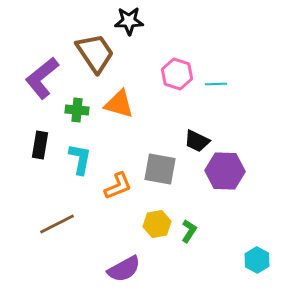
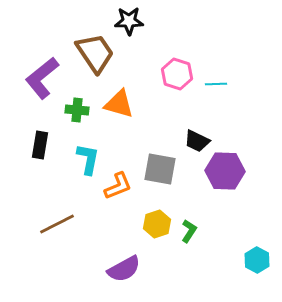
cyan L-shape: moved 8 px right
yellow hexagon: rotated 8 degrees counterclockwise
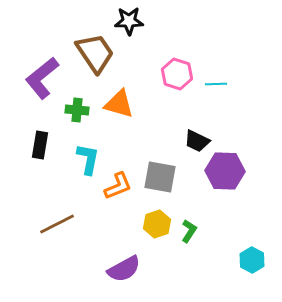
gray square: moved 8 px down
cyan hexagon: moved 5 px left
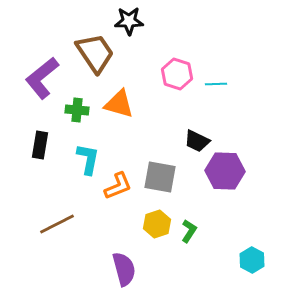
purple semicircle: rotated 76 degrees counterclockwise
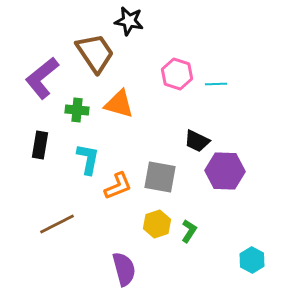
black star: rotated 12 degrees clockwise
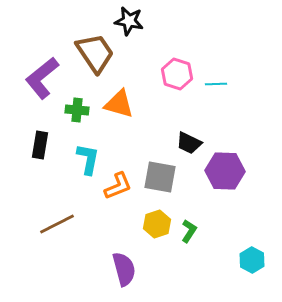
black trapezoid: moved 8 px left, 2 px down
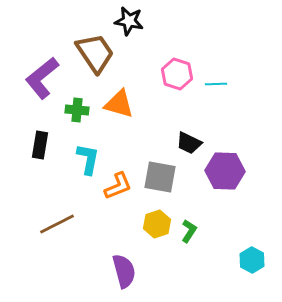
purple semicircle: moved 2 px down
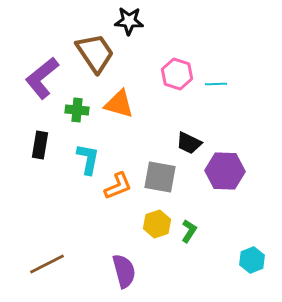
black star: rotated 8 degrees counterclockwise
brown line: moved 10 px left, 40 px down
cyan hexagon: rotated 10 degrees clockwise
